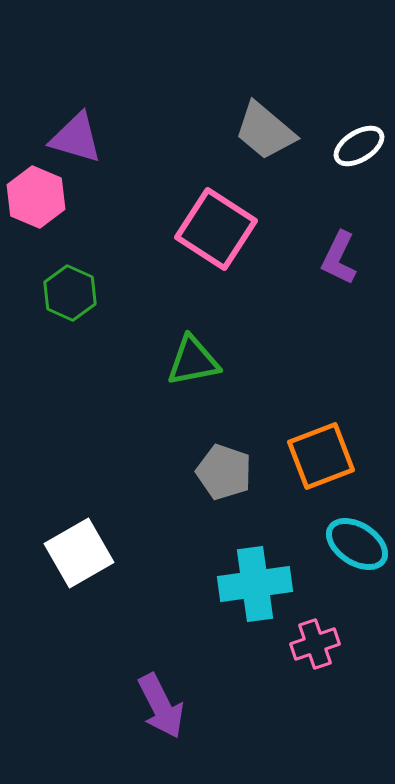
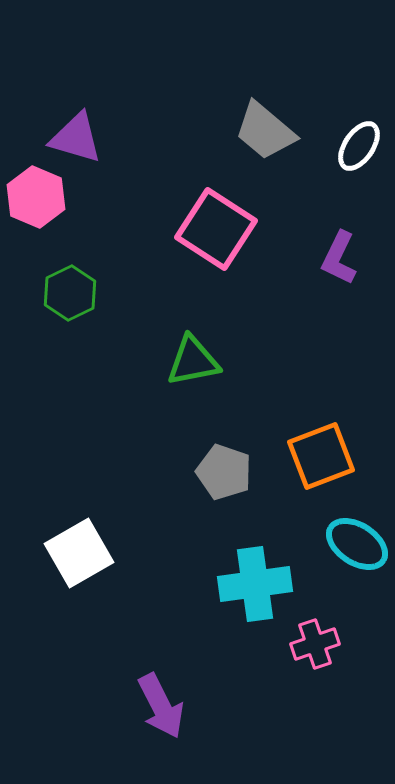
white ellipse: rotated 24 degrees counterclockwise
green hexagon: rotated 10 degrees clockwise
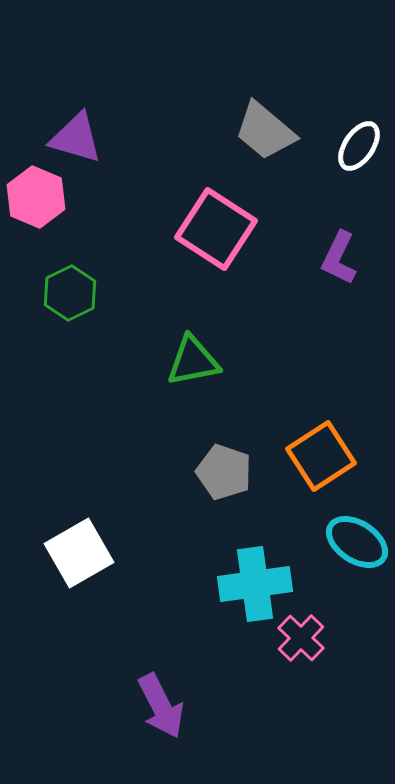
orange square: rotated 12 degrees counterclockwise
cyan ellipse: moved 2 px up
pink cross: moved 14 px left, 6 px up; rotated 27 degrees counterclockwise
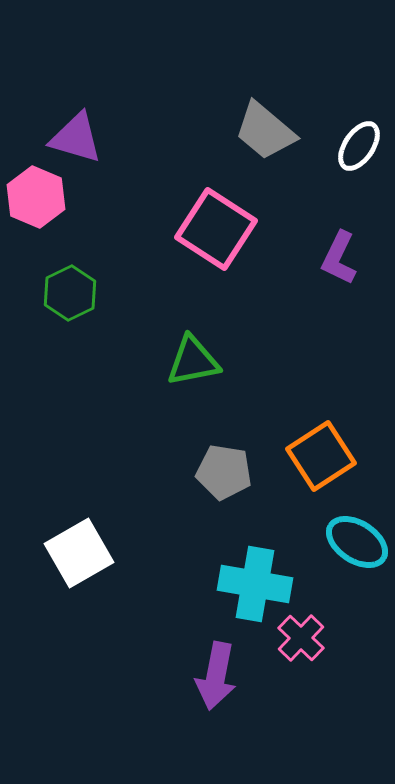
gray pentagon: rotated 10 degrees counterclockwise
cyan cross: rotated 18 degrees clockwise
purple arrow: moved 55 px right, 30 px up; rotated 38 degrees clockwise
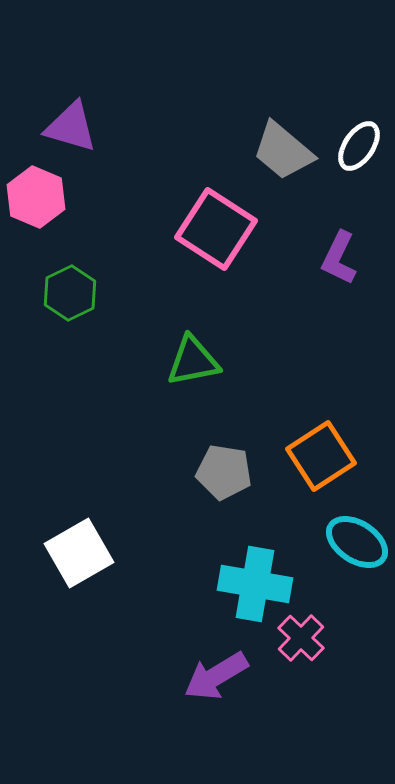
gray trapezoid: moved 18 px right, 20 px down
purple triangle: moved 5 px left, 11 px up
purple arrow: rotated 48 degrees clockwise
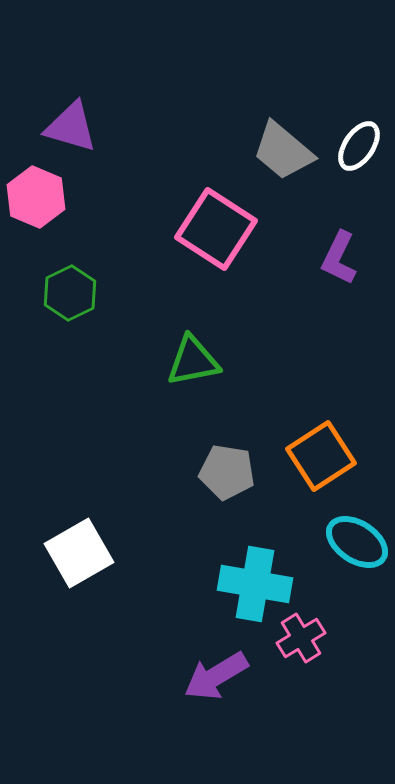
gray pentagon: moved 3 px right
pink cross: rotated 15 degrees clockwise
